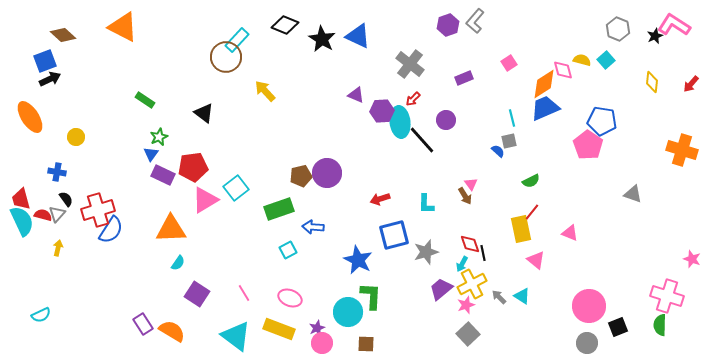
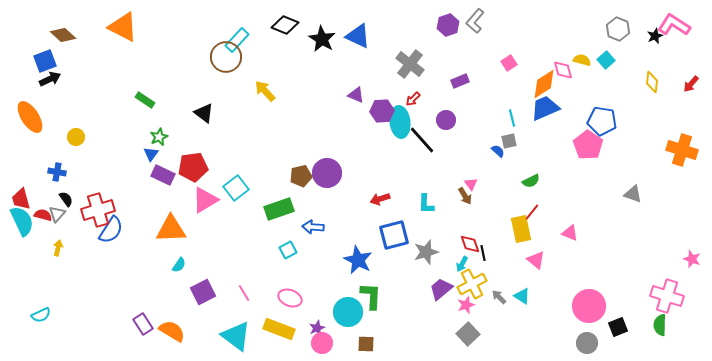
purple rectangle at (464, 78): moved 4 px left, 3 px down
cyan semicircle at (178, 263): moved 1 px right, 2 px down
purple square at (197, 294): moved 6 px right, 2 px up; rotated 30 degrees clockwise
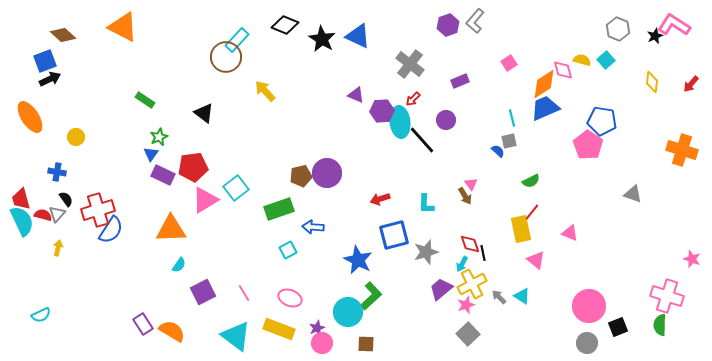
green L-shape at (371, 296): rotated 44 degrees clockwise
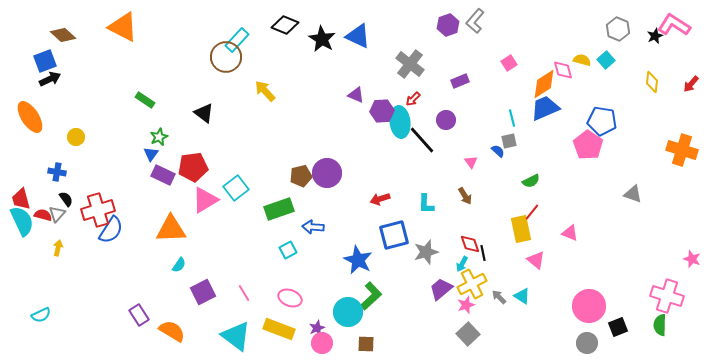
pink triangle at (471, 184): moved 22 px up
purple rectangle at (143, 324): moved 4 px left, 9 px up
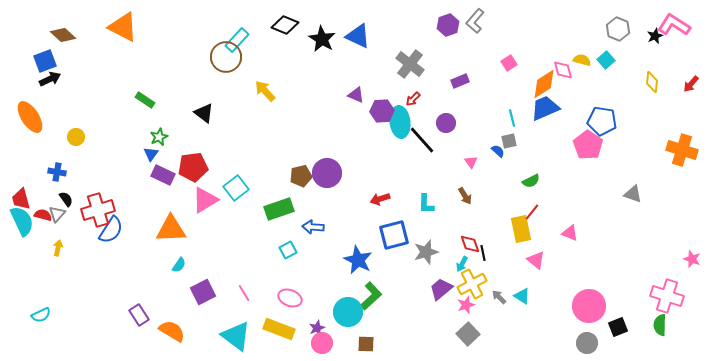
purple circle at (446, 120): moved 3 px down
